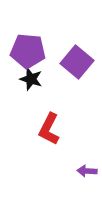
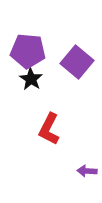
black star: rotated 15 degrees clockwise
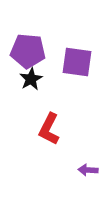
purple square: rotated 32 degrees counterclockwise
black star: rotated 10 degrees clockwise
purple arrow: moved 1 px right, 1 px up
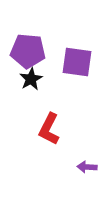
purple arrow: moved 1 px left, 3 px up
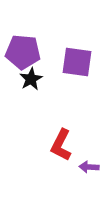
purple pentagon: moved 5 px left, 1 px down
red L-shape: moved 12 px right, 16 px down
purple arrow: moved 2 px right
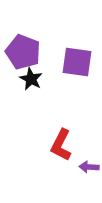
purple pentagon: rotated 16 degrees clockwise
black star: rotated 15 degrees counterclockwise
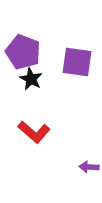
red L-shape: moved 27 px left, 13 px up; rotated 76 degrees counterclockwise
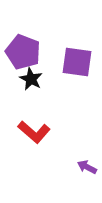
purple arrow: moved 2 px left; rotated 24 degrees clockwise
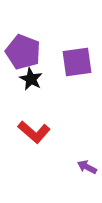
purple square: rotated 16 degrees counterclockwise
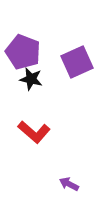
purple square: rotated 16 degrees counterclockwise
black star: rotated 15 degrees counterclockwise
purple arrow: moved 18 px left, 17 px down
